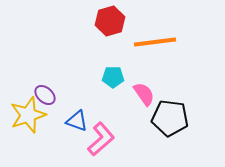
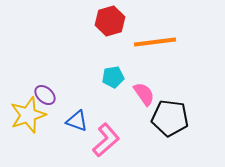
cyan pentagon: rotated 10 degrees counterclockwise
pink L-shape: moved 5 px right, 1 px down
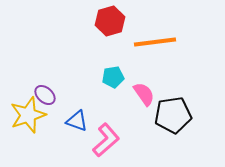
black pentagon: moved 3 px right, 3 px up; rotated 15 degrees counterclockwise
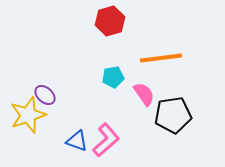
orange line: moved 6 px right, 16 px down
blue triangle: moved 20 px down
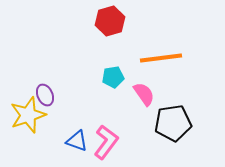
purple ellipse: rotated 25 degrees clockwise
black pentagon: moved 8 px down
pink L-shape: moved 2 px down; rotated 12 degrees counterclockwise
